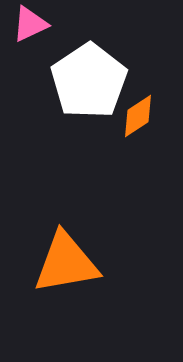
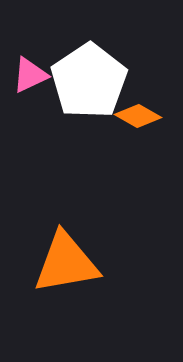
pink triangle: moved 51 px down
orange diamond: rotated 63 degrees clockwise
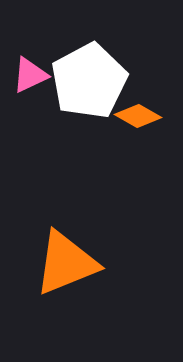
white pentagon: rotated 6 degrees clockwise
orange triangle: rotated 12 degrees counterclockwise
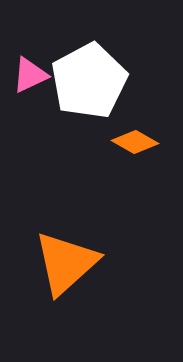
orange diamond: moved 3 px left, 26 px down
orange triangle: rotated 20 degrees counterclockwise
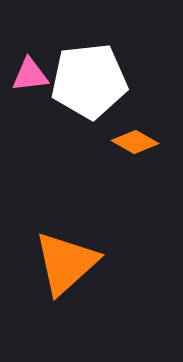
pink triangle: rotated 18 degrees clockwise
white pentagon: rotated 22 degrees clockwise
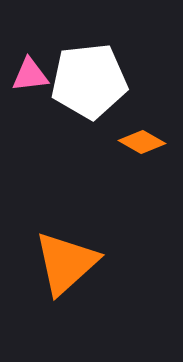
orange diamond: moved 7 px right
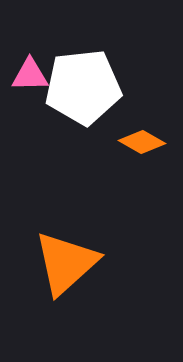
pink triangle: rotated 6 degrees clockwise
white pentagon: moved 6 px left, 6 px down
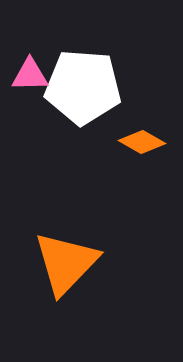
white pentagon: rotated 10 degrees clockwise
orange triangle: rotated 4 degrees counterclockwise
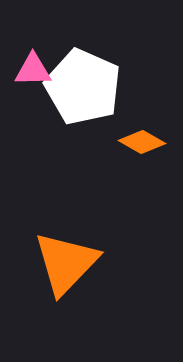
pink triangle: moved 3 px right, 5 px up
white pentagon: rotated 20 degrees clockwise
